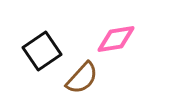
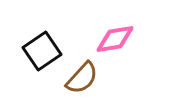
pink diamond: moved 1 px left
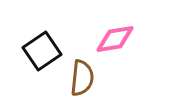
brown semicircle: rotated 36 degrees counterclockwise
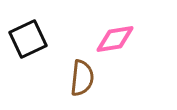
black square: moved 14 px left, 12 px up; rotated 9 degrees clockwise
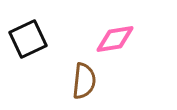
brown semicircle: moved 2 px right, 3 px down
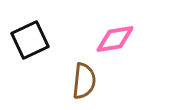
black square: moved 2 px right, 1 px down
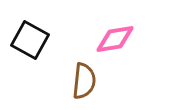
black square: rotated 36 degrees counterclockwise
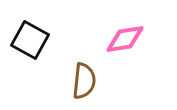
pink diamond: moved 10 px right
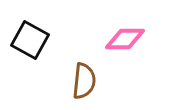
pink diamond: rotated 9 degrees clockwise
